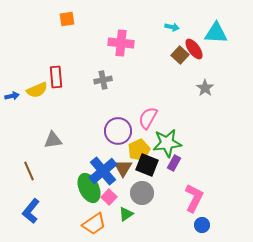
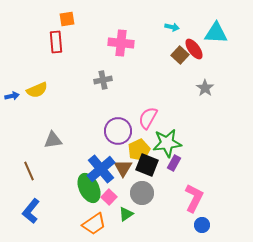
red rectangle: moved 35 px up
blue cross: moved 2 px left, 2 px up
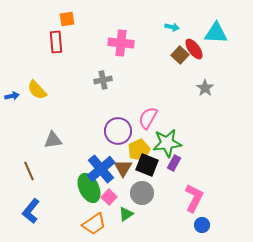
yellow semicircle: rotated 70 degrees clockwise
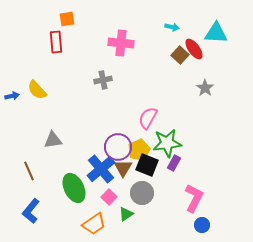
purple circle: moved 16 px down
green ellipse: moved 15 px left
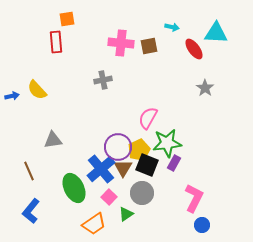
brown square: moved 31 px left, 9 px up; rotated 36 degrees clockwise
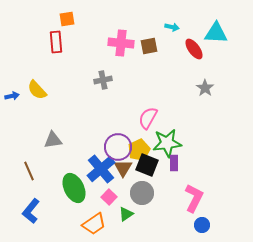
purple rectangle: rotated 28 degrees counterclockwise
